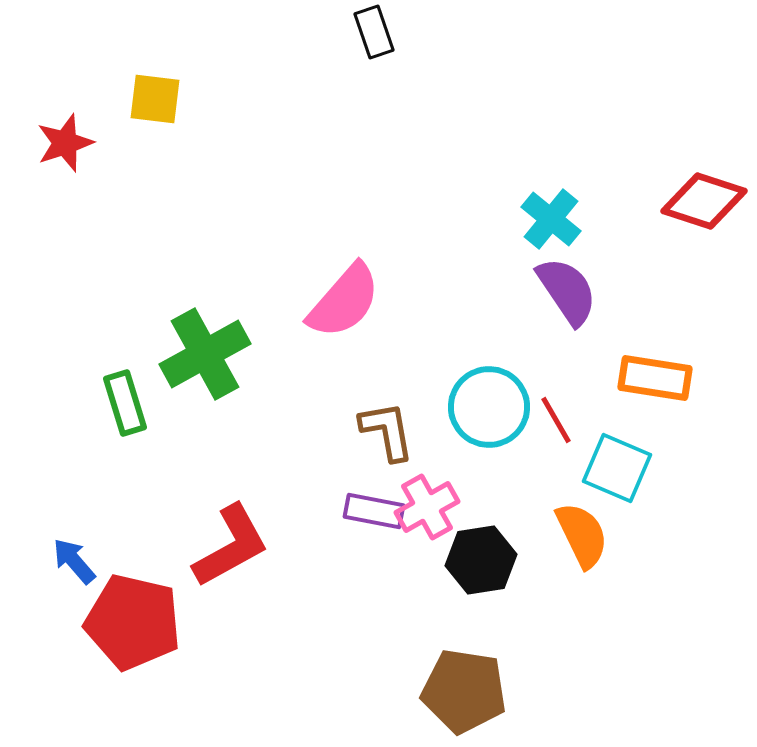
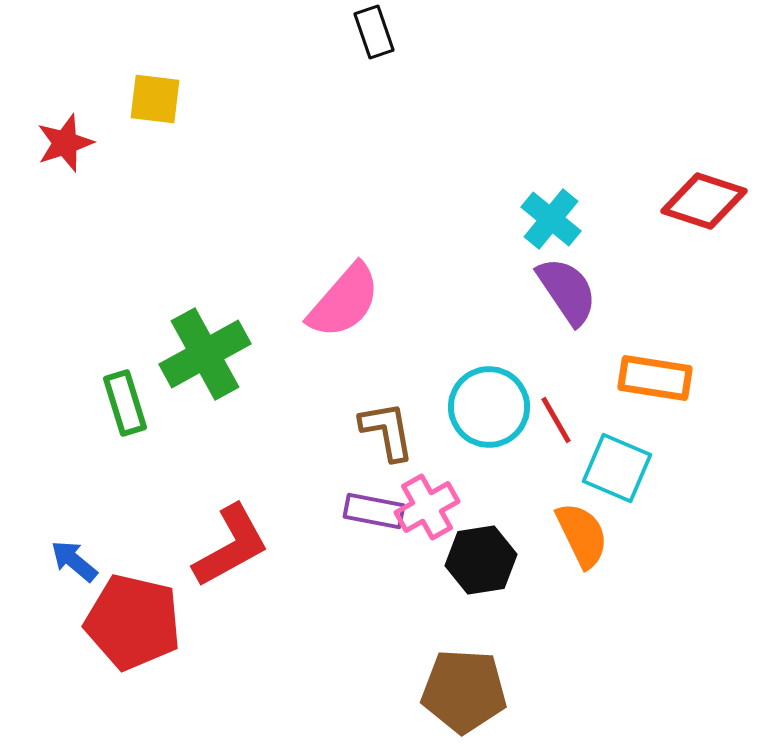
blue arrow: rotated 9 degrees counterclockwise
brown pentagon: rotated 6 degrees counterclockwise
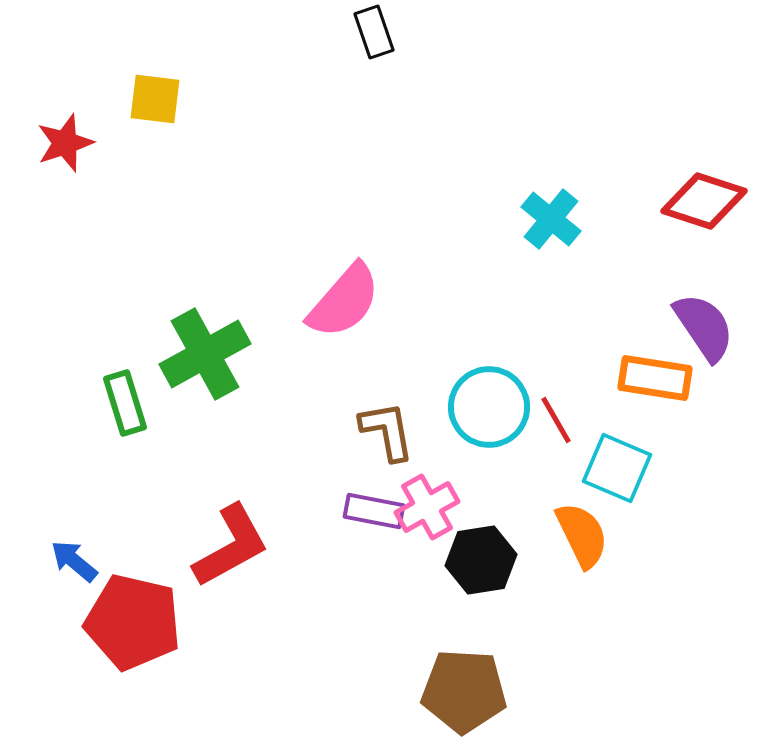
purple semicircle: moved 137 px right, 36 px down
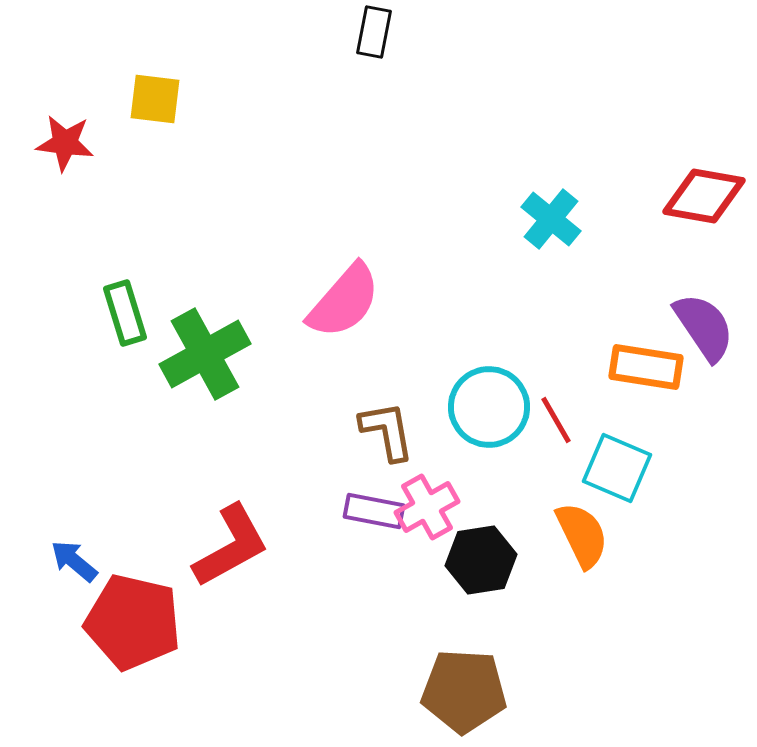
black rectangle: rotated 30 degrees clockwise
red star: rotated 26 degrees clockwise
red diamond: moved 5 px up; rotated 8 degrees counterclockwise
orange rectangle: moved 9 px left, 11 px up
green rectangle: moved 90 px up
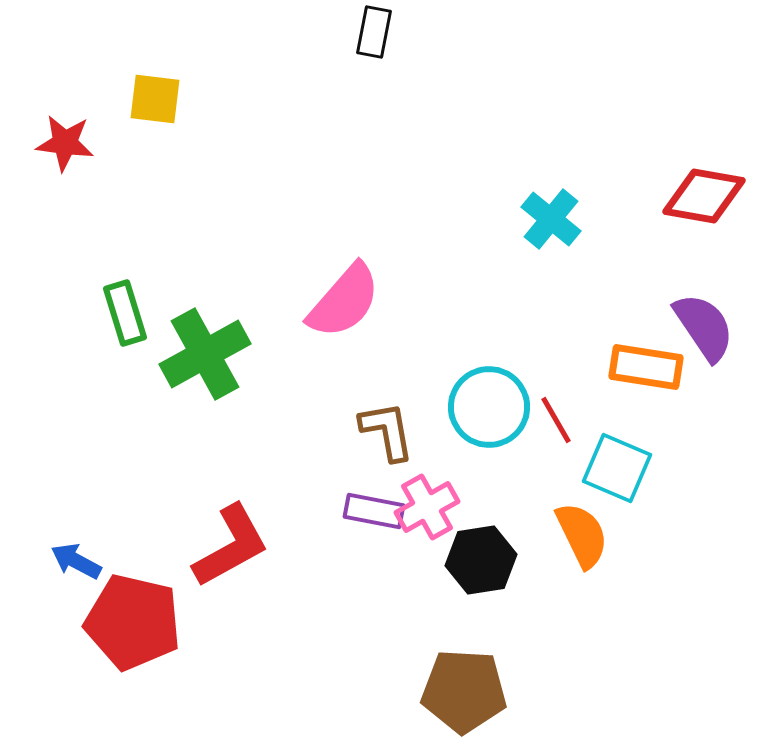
blue arrow: moved 2 px right; rotated 12 degrees counterclockwise
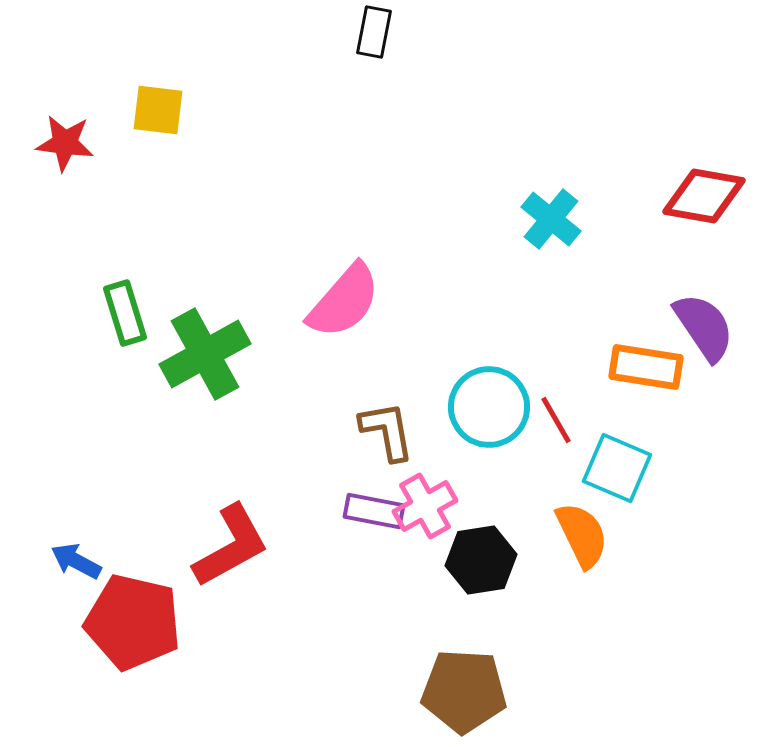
yellow square: moved 3 px right, 11 px down
pink cross: moved 2 px left, 1 px up
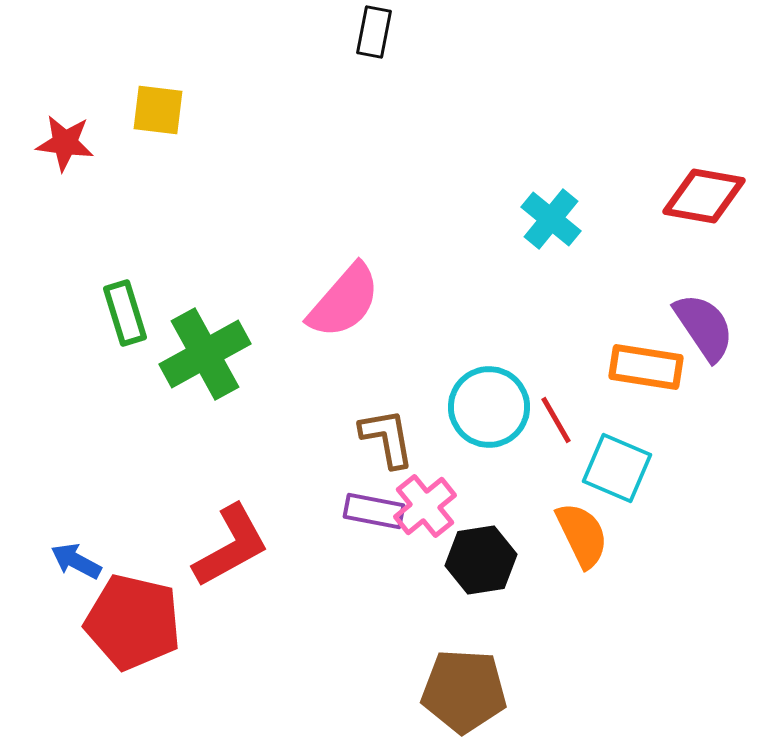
brown L-shape: moved 7 px down
pink cross: rotated 10 degrees counterclockwise
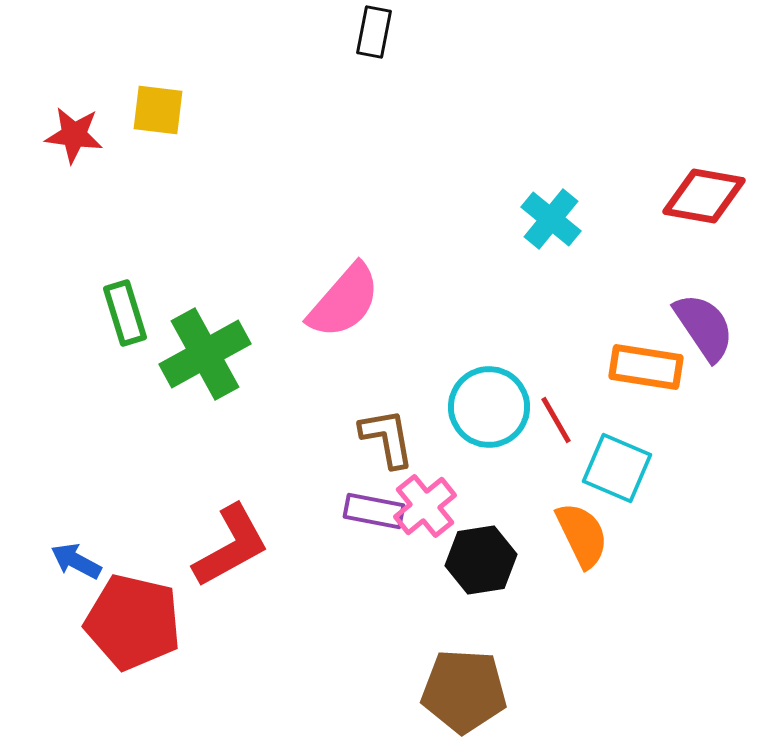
red star: moved 9 px right, 8 px up
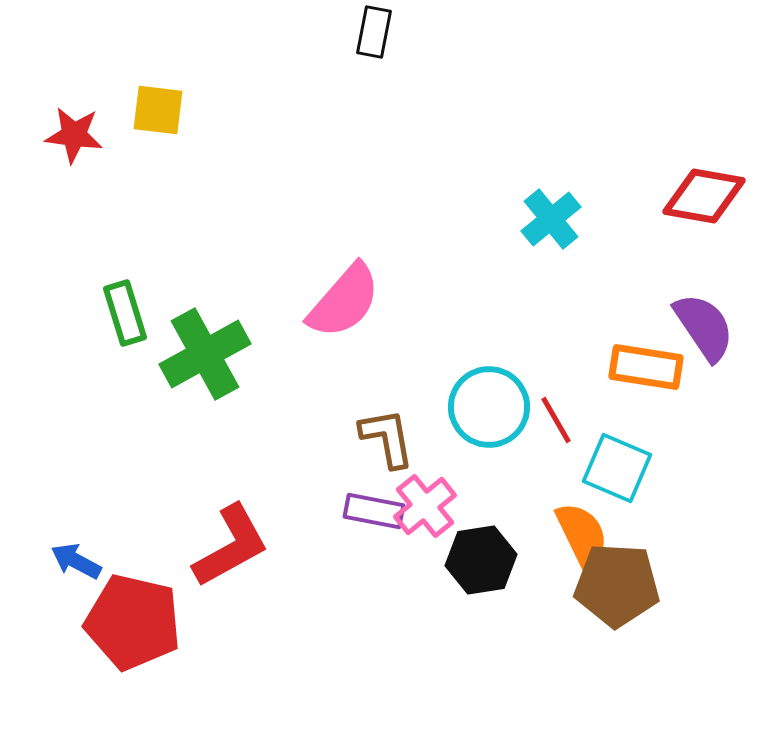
cyan cross: rotated 12 degrees clockwise
brown pentagon: moved 153 px right, 106 px up
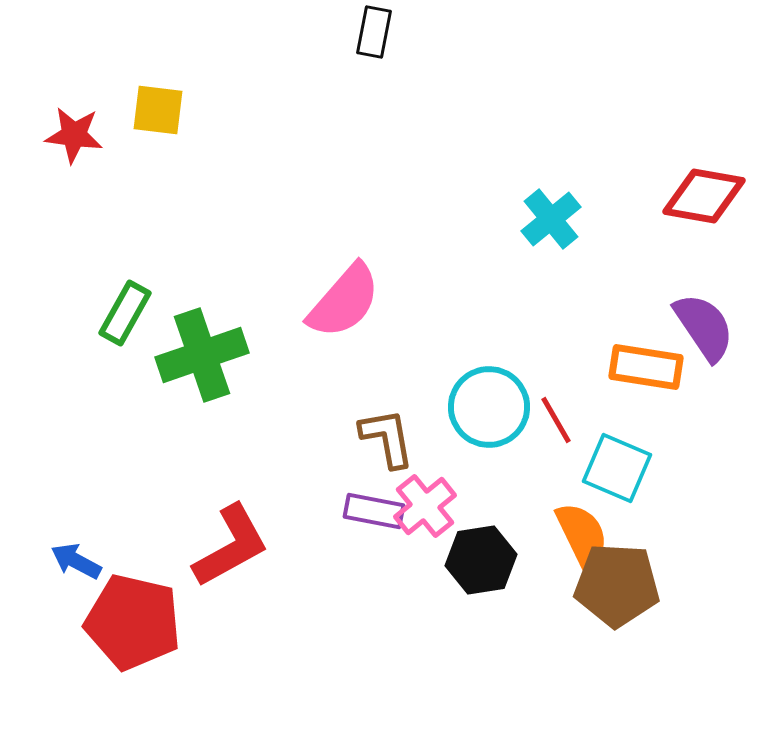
green rectangle: rotated 46 degrees clockwise
green cross: moved 3 px left, 1 px down; rotated 10 degrees clockwise
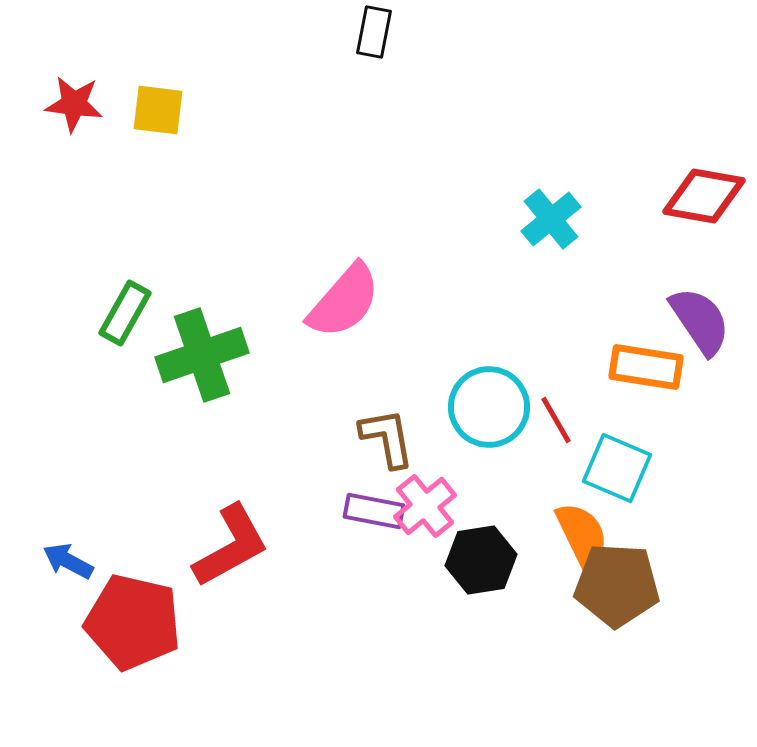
red star: moved 31 px up
purple semicircle: moved 4 px left, 6 px up
blue arrow: moved 8 px left
